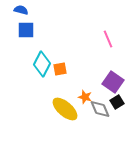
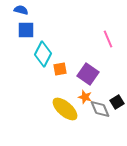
cyan diamond: moved 1 px right, 10 px up
purple square: moved 25 px left, 8 px up
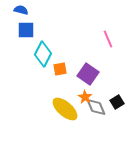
orange star: rotated 16 degrees clockwise
gray diamond: moved 4 px left, 2 px up
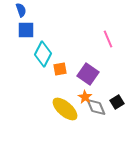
blue semicircle: rotated 56 degrees clockwise
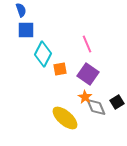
pink line: moved 21 px left, 5 px down
yellow ellipse: moved 9 px down
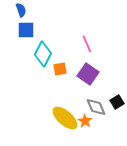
orange star: moved 24 px down
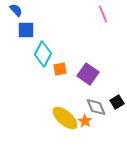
blue semicircle: moved 5 px left; rotated 24 degrees counterclockwise
pink line: moved 16 px right, 30 px up
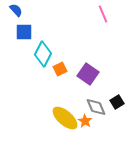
blue square: moved 2 px left, 2 px down
orange square: rotated 16 degrees counterclockwise
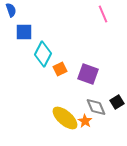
blue semicircle: moved 5 px left; rotated 24 degrees clockwise
purple square: rotated 15 degrees counterclockwise
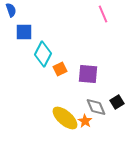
purple square: rotated 15 degrees counterclockwise
